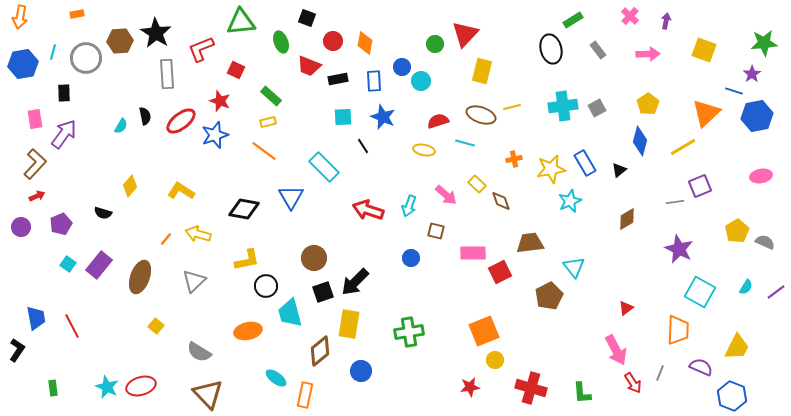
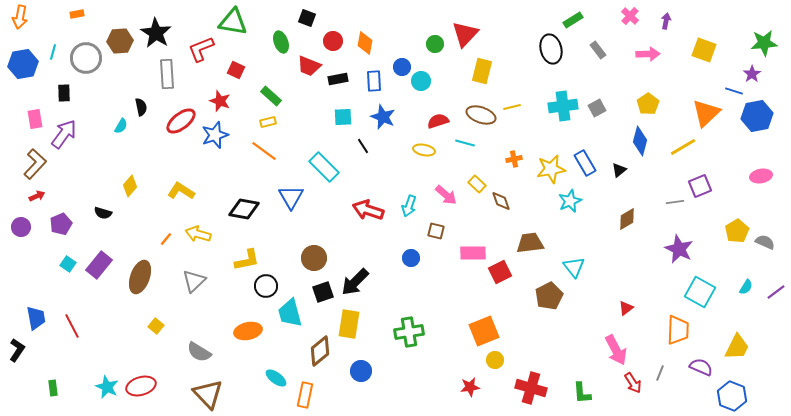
green triangle at (241, 22): moved 8 px left; rotated 16 degrees clockwise
black semicircle at (145, 116): moved 4 px left, 9 px up
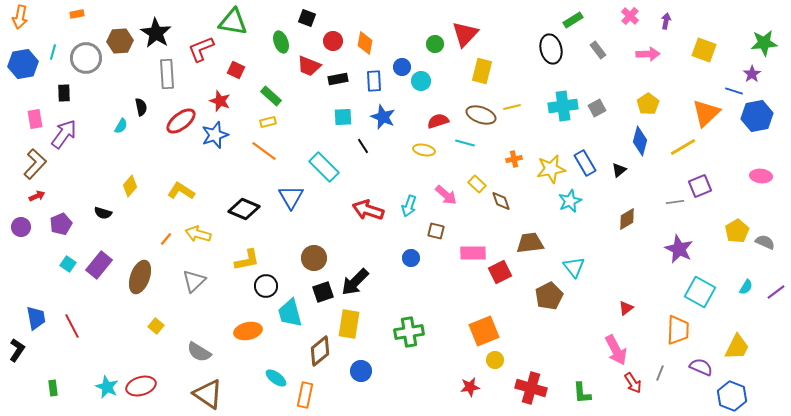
pink ellipse at (761, 176): rotated 15 degrees clockwise
black diamond at (244, 209): rotated 12 degrees clockwise
brown triangle at (208, 394): rotated 12 degrees counterclockwise
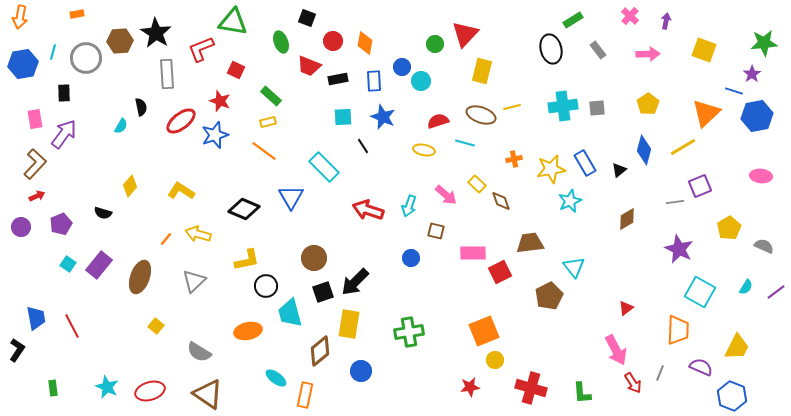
gray square at (597, 108): rotated 24 degrees clockwise
blue diamond at (640, 141): moved 4 px right, 9 px down
yellow pentagon at (737, 231): moved 8 px left, 3 px up
gray semicircle at (765, 242): moved 1 px left, 4 px down
red ellipse at (141, 386): moved 9 px right, 5 px down
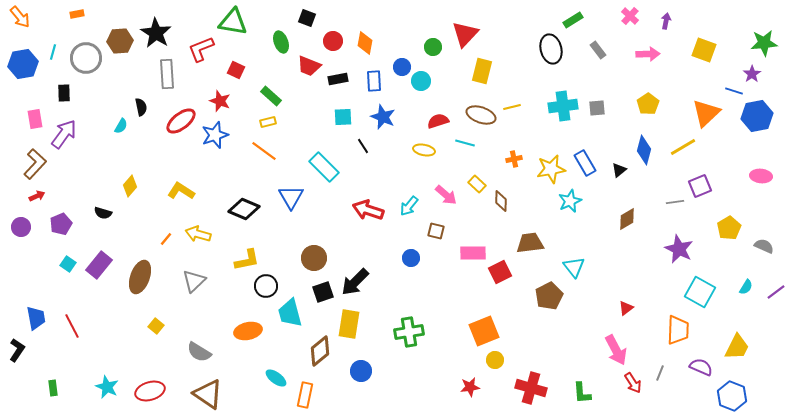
orange arrow at (20, 17): rotated 50 degrees counterclockwise
green circle at (435, 44): moved 2 px left, 3 px down
brown diamond at (501, 201): rotated 20 degrees clockwise
cyan arrow at (409, 206): rotated 20 degrees clockwise
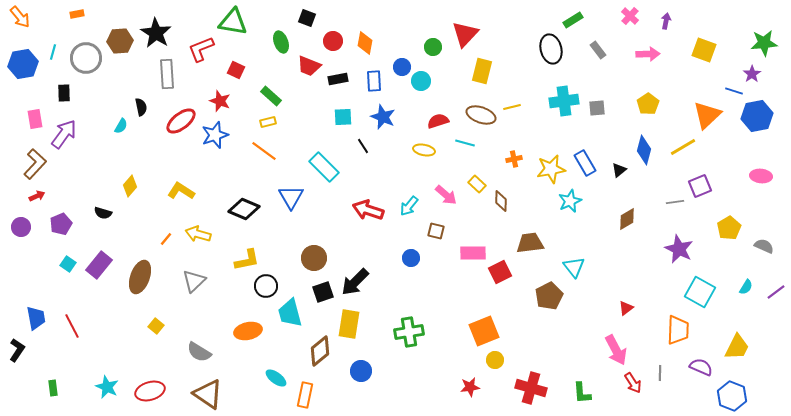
cyan cross at (563, 106): moved 1 px right, 5 px up
orange triangle at (706, 113): moved 1 px right, 2 px down
gray line at (660, 373): rotated 21 degrees counterclockwise
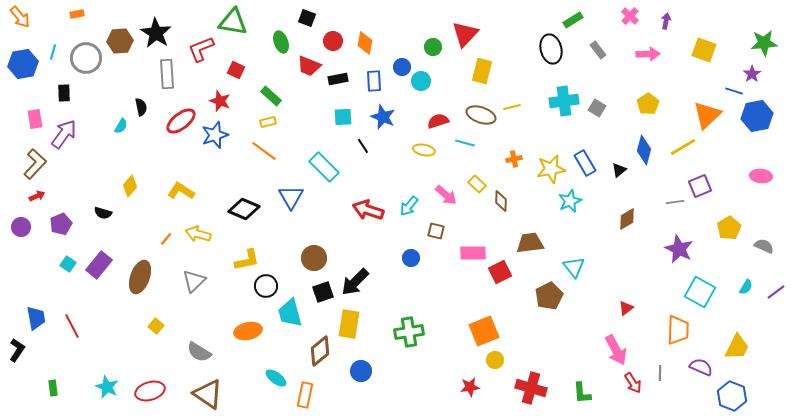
gray square at (597, 108): rotated 36 degrees clockwise
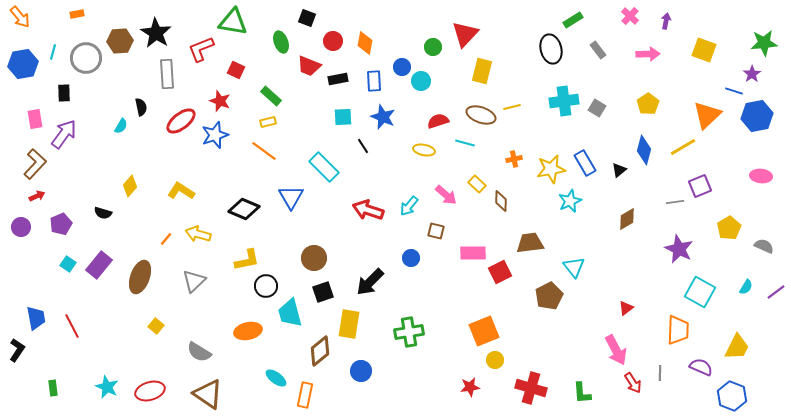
black arrow at (355, 282): moved 15 px right
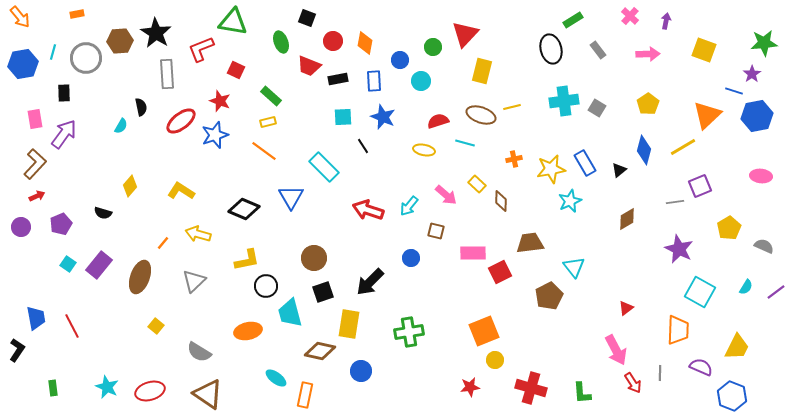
blue circle at (402, 67): moved 2 px left, 7 px up
orange line at (166, 239): moved 3 px left, 4 px down
brown diamond at (320, 351): rotated 52 degrees clockwise
